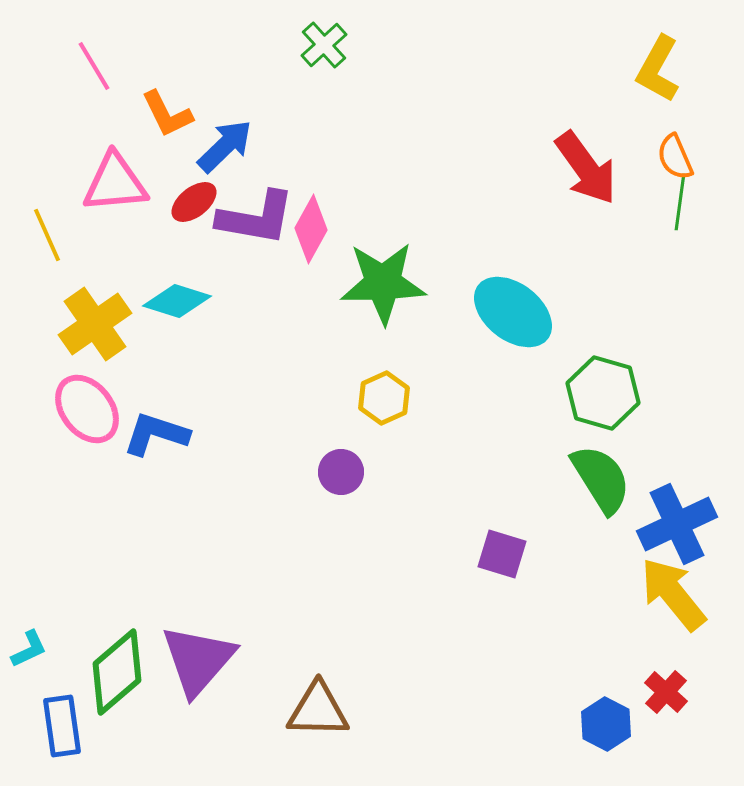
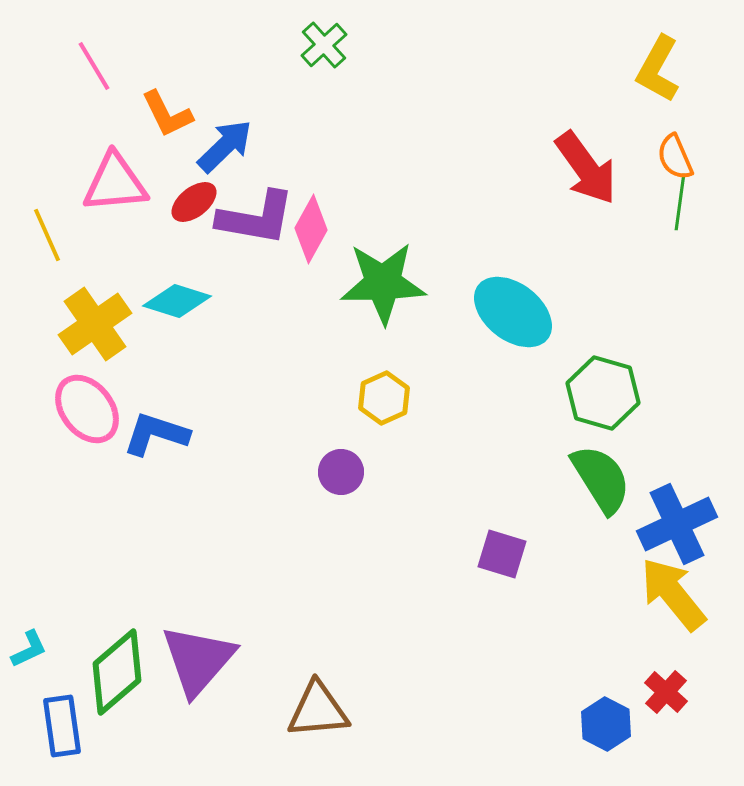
brown triangle: rotated 6 degrees counterclockwise
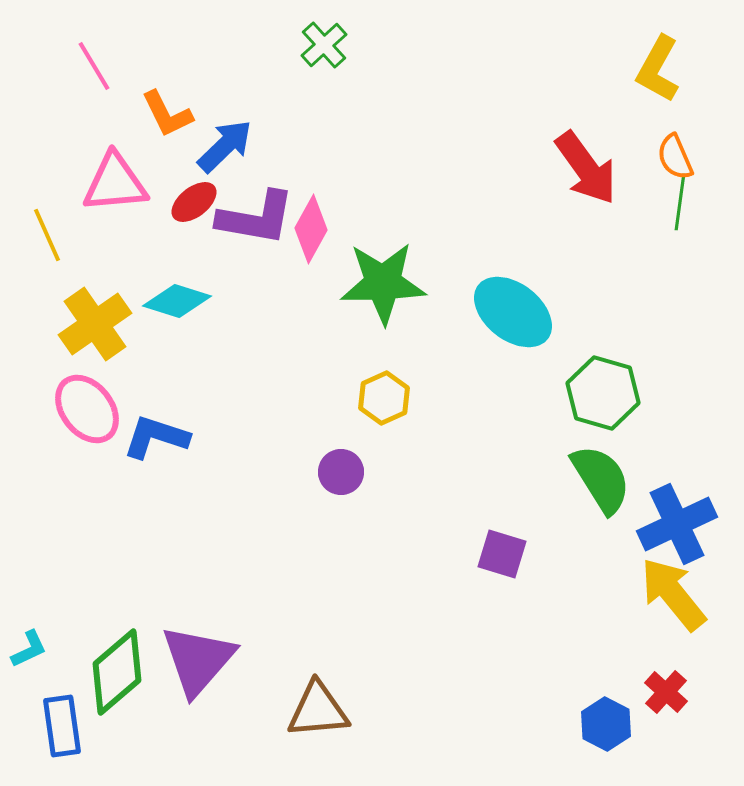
blue L-shape: moved 3 px down
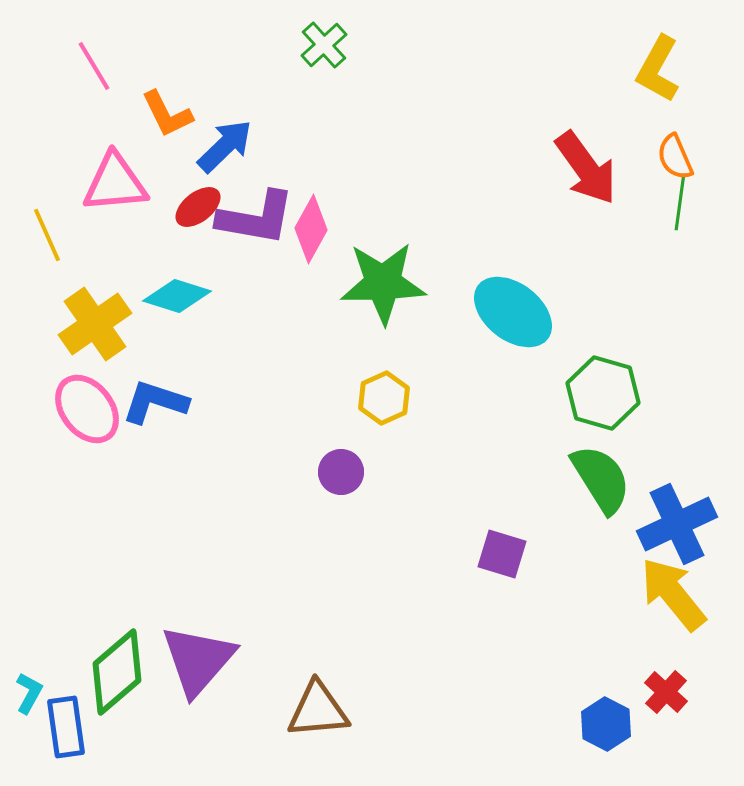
red ellipse: moved 4 px right, 5 px down
cyan diamond: moved 5 px up
blue L-shape: moved 1 px left, 35 px up
cyan L-shape: moved 44 px down; rotated 36 degrees counterclockwise
blue rectangle: moved 4 px right, 1 px down
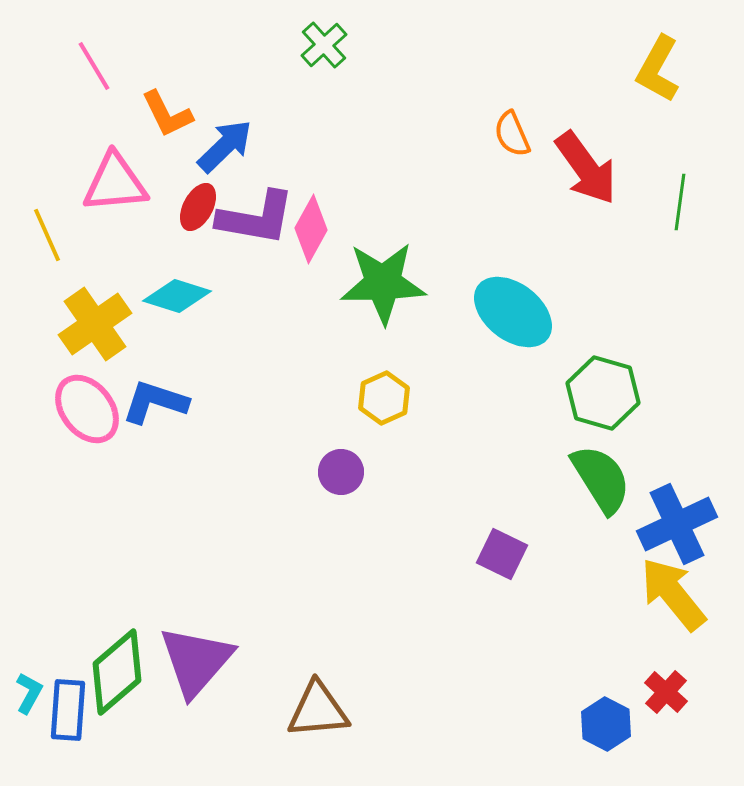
orange semicircle: moved 163 px left, 23 px up
red ellipse: rotated 24 degrees counterclockwise
purple square: rotated 9 degrees clockwise
purple triangle: moved 2 px left, 1 px down
blue rectangle: moved 2 px right, 17 px up; rotated 12 degrees clockwise
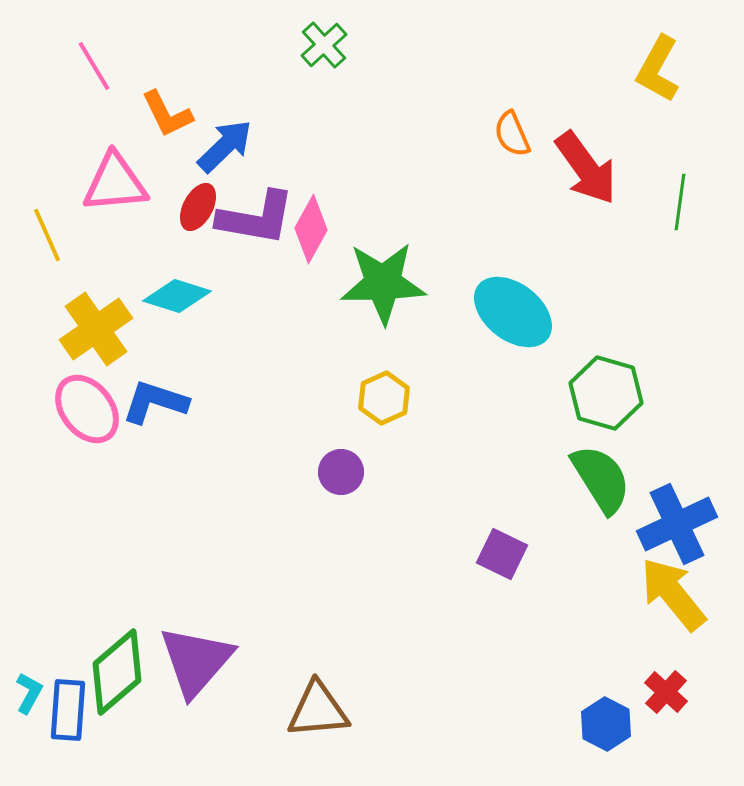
yellow cross: moved 1 px right, 5 px down
green hexagon: moved 3 px right
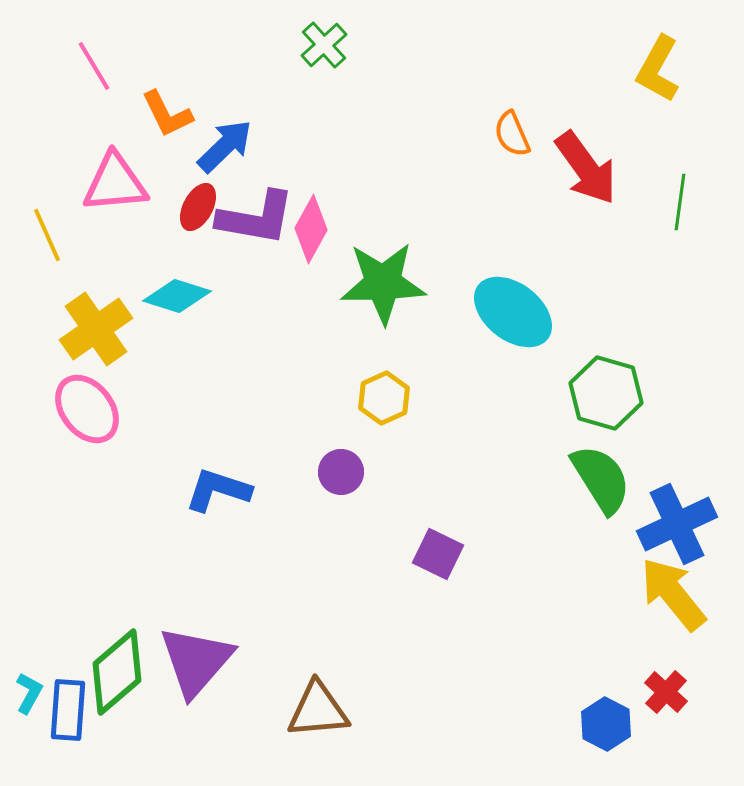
blue L-shape: moved 63 px right, 88 px down
purple square: moved 64 px left
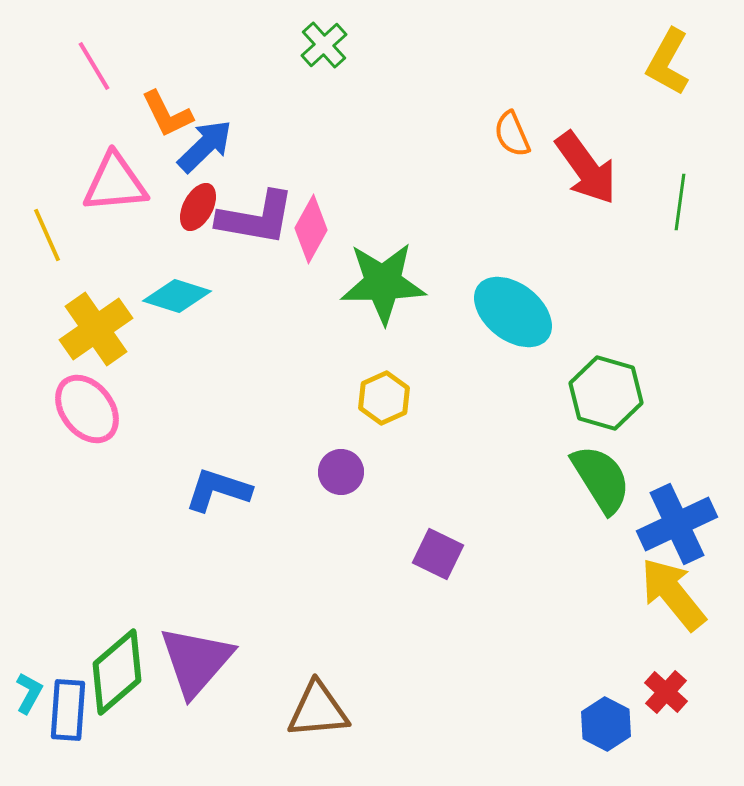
yellow L-shape: moved 10 px right, 7 px up
blue arrow: moved 20 px left
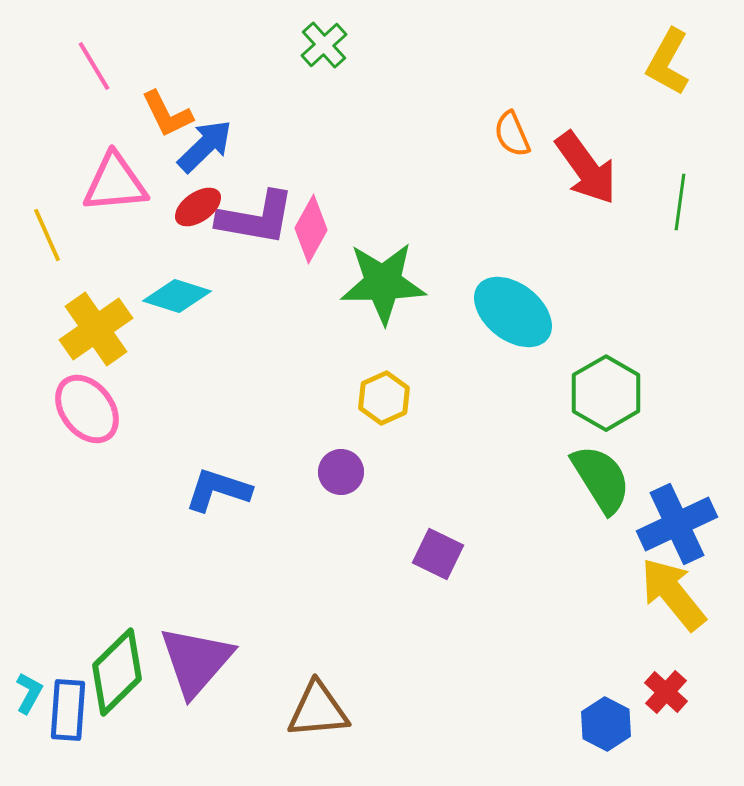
red ellipse: rotated 27 degrees clockwise
green hexagon: rotated 14 degrees clockwise
green diamond: rotated 4 degrees counterclockwise
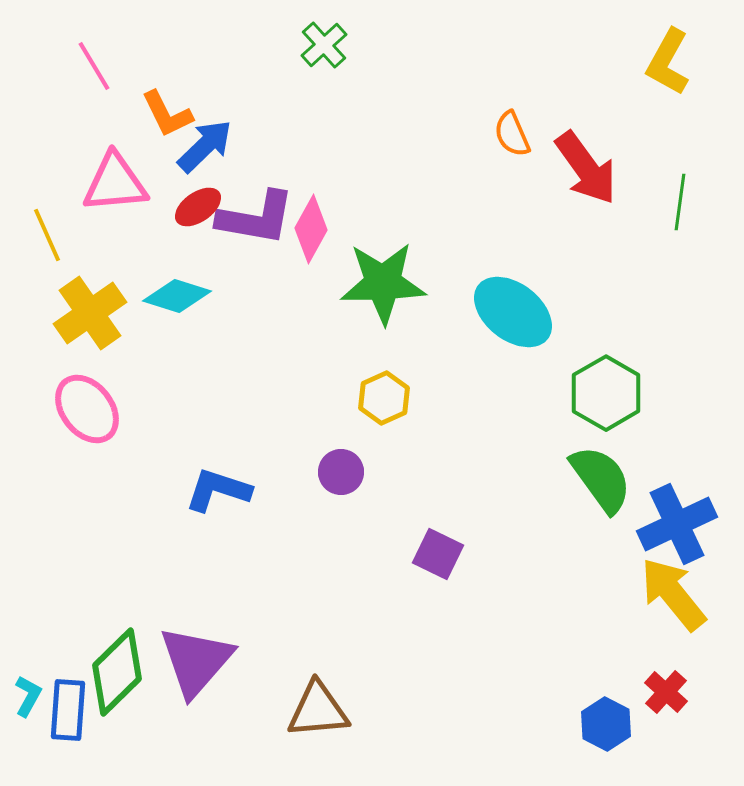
yellow cross: moved 6 px left, 16 px up
green semicircle: rotated 4 degrees counterclockwise
cyan L-shape: moved 1 px left, 3 px down
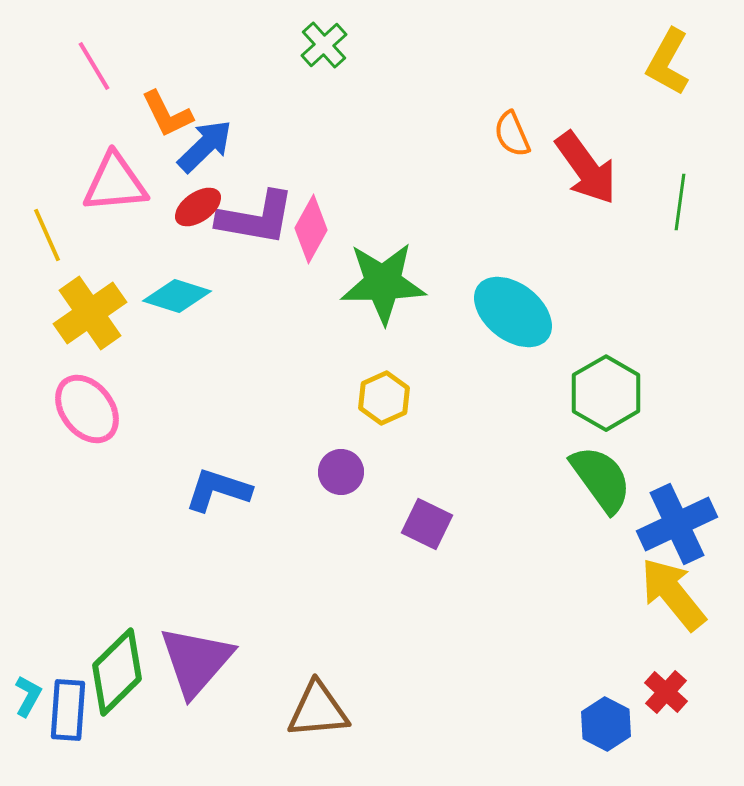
purple square: moved 11 px left, 30 px up
